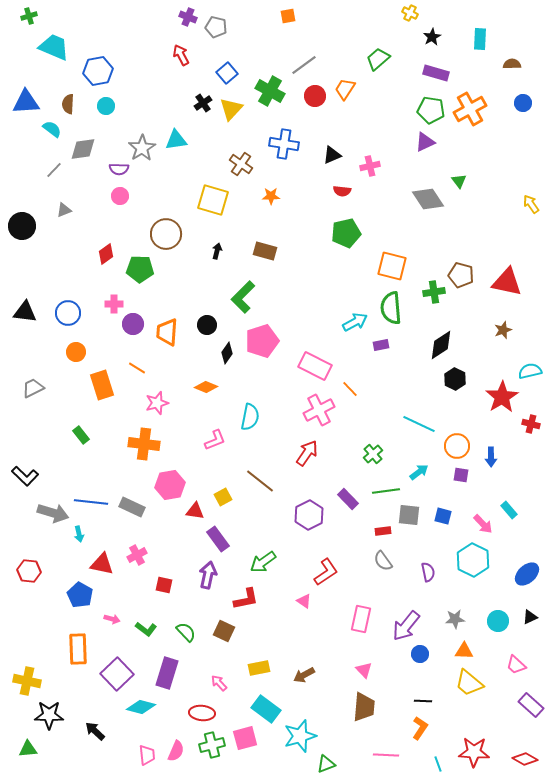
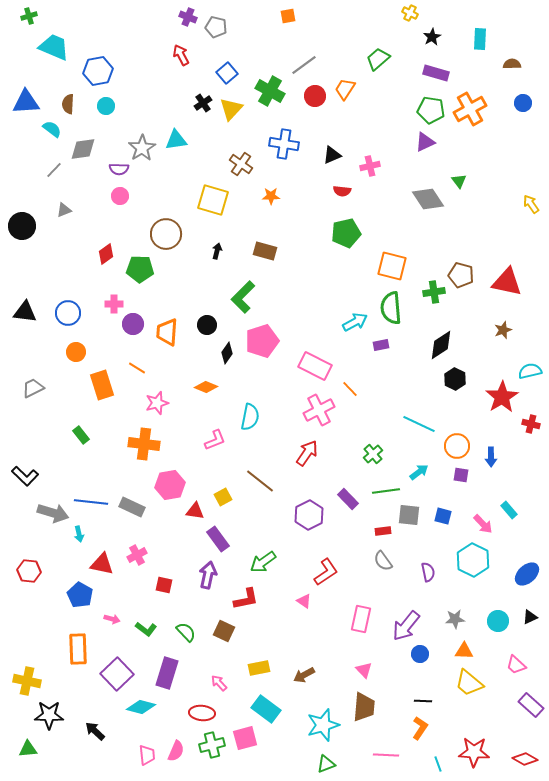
cyan star at (300, 736): moved 23 px right, 11 px up
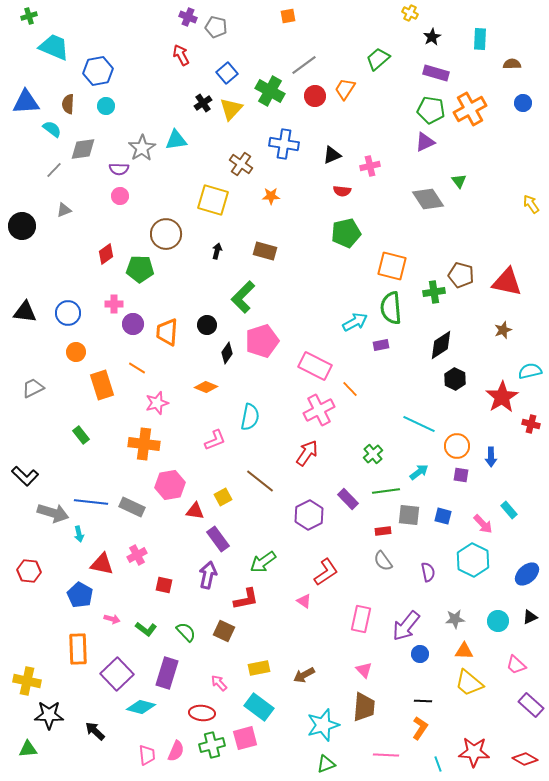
cyan rectangle at (266, 709): moved 7 px left, 2 px up
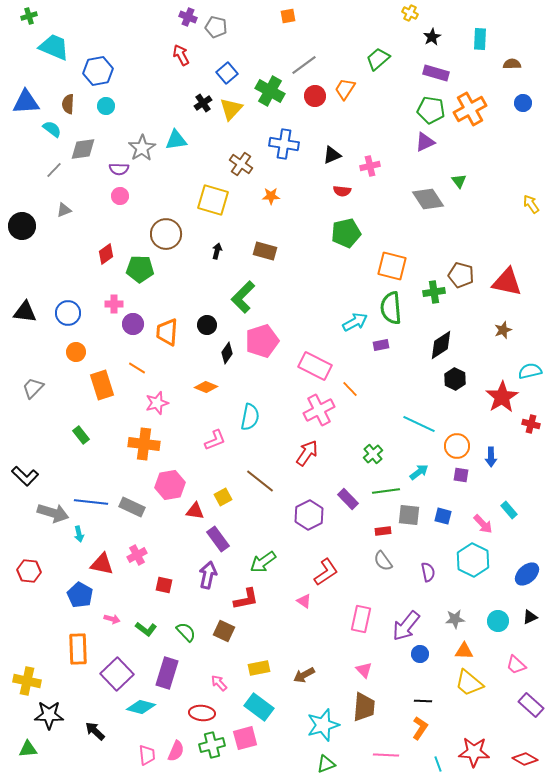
gray trapezoid at (33, 388): rotated 20 degrees counterclockwise
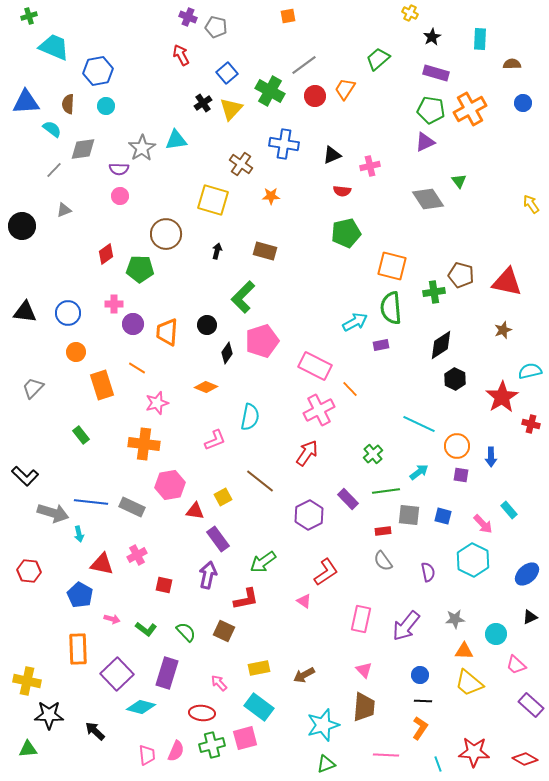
cyan circle at (498, 621): moved 2 px left, 13 px down
blue circle at (420, 654): moved 21 px down
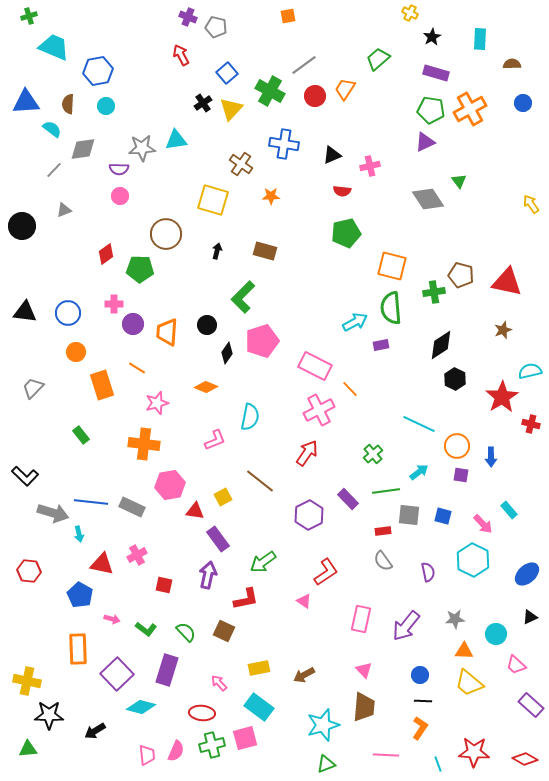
gray star at (142, 148): rotated 28 degrees clockwise
purple rectangle at (167, 673): moved 3 px up
black arrow at (95, 731): rotated 75 degrees counterclockwise
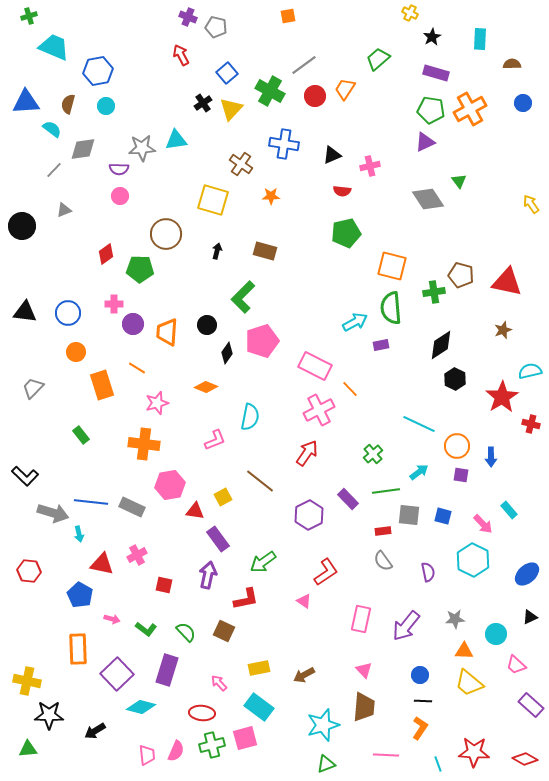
brown semicircle at (68, 104): rotated 12 degrees clockwise
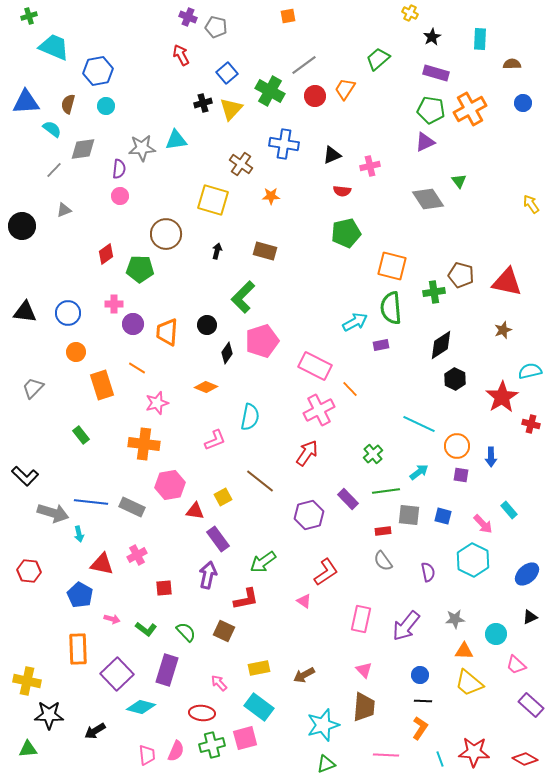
black cross at (203, 103): rotated 18 degrees clockwise
purple semicircle at (119, 169): rotated 84 degrees counterclockwise
purple hexagon at (309, 515): rotated 12 degrees clockwise
red square at (164, 585): moved 3 px down; rotated 18 degrees counterclockwise
cyan line at (438, 764): moved 2 px right, 5 px up
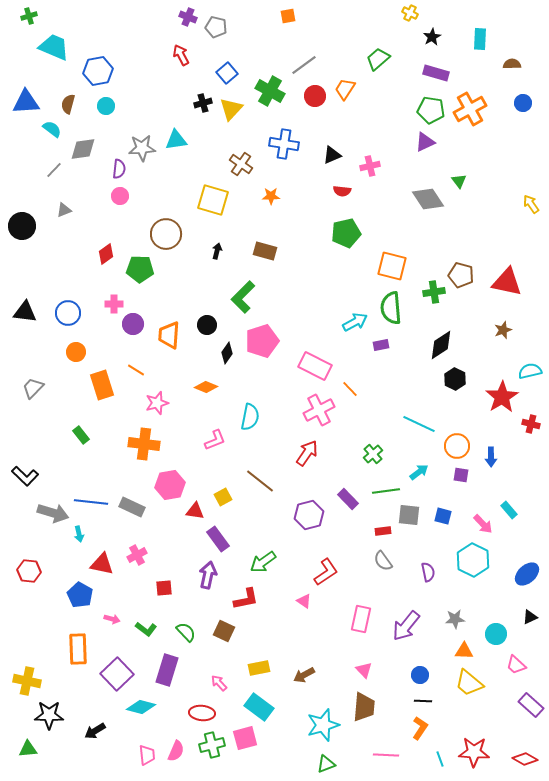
orange trapezoid at (167, 332): moved 2 px right, 3 px down
orange line at (137, 368): moved 1 px left, 2 px down
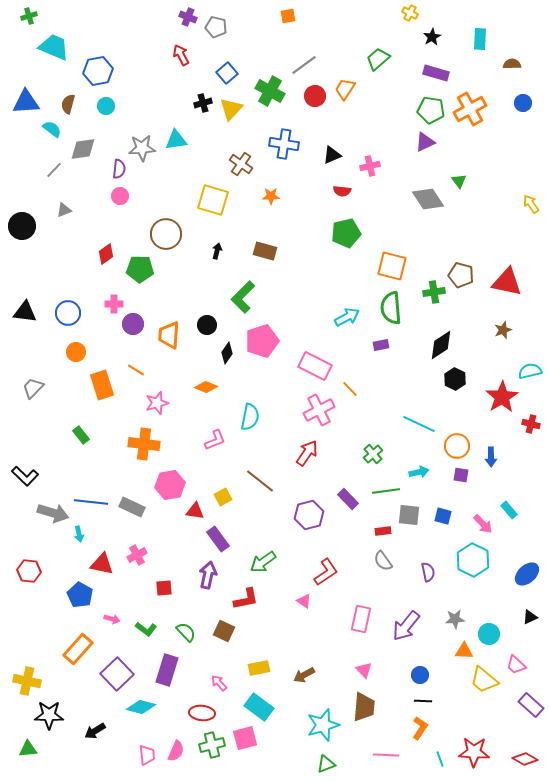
cyan arrow at (355, 322): moved 8 px left, 5 px up
cyan arrow at (419, 472): rotated 24 degrees clockwise
cyan circle at (496, 634): moved 7 px left
orange rectangle at (78, 649): rotated 44 degrees clockwise
yellow trapezoid at (469, 683): moved 15 px right, 3 px up
